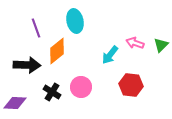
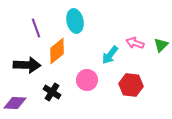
pink circle: moved 6 px right, 7 px up
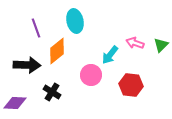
pink circle: moved 4 px right, 5 px up
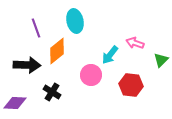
green triangle: moved 15 px down
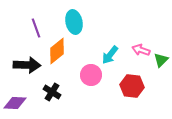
cyan ellipse: moved 1 px left, 1 px down
pink arrow: moved 6 px right, 7 px down
red hexagon: moved 1 px right, 1 px down
